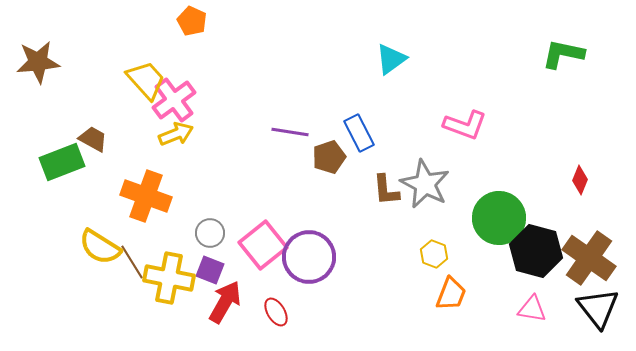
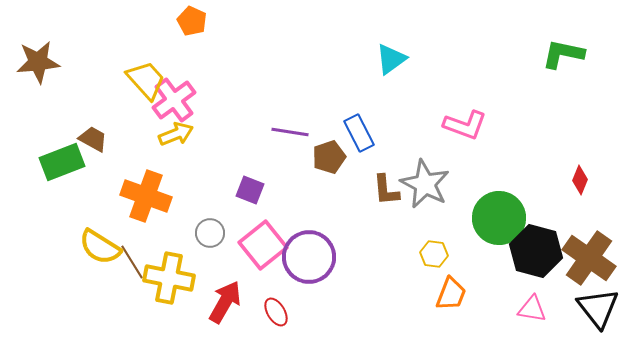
yellow hexagon: rotated 12 degrees counterclockwise
purple square: moved 40 px right, 80 px up
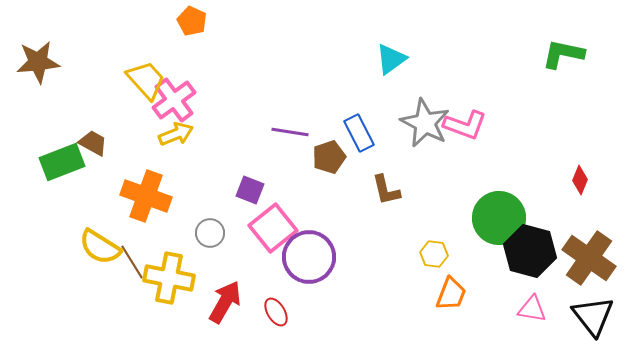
brown trapezoid: moved 4 px down
gray star: moved 61 px up
brown L-shape: rotated 8 degrees counterclockwise
pink square: moved 10 px right, 17 px up
black hexagon: moved 6 px left
black triangle: moved 5 px left, 8 px down
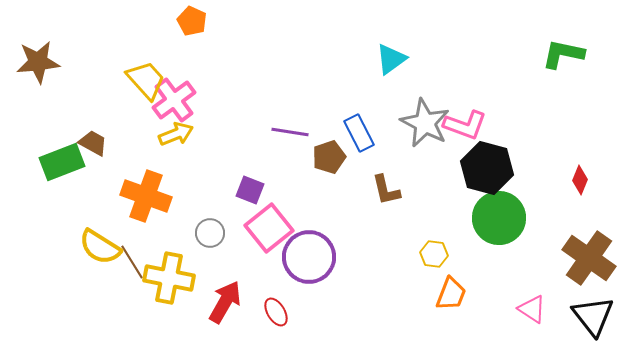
pink square: moved 4 px left
black hexagon: moved 43 px left, 83 px up
pink triangle: rotated 24 degrees clockwise
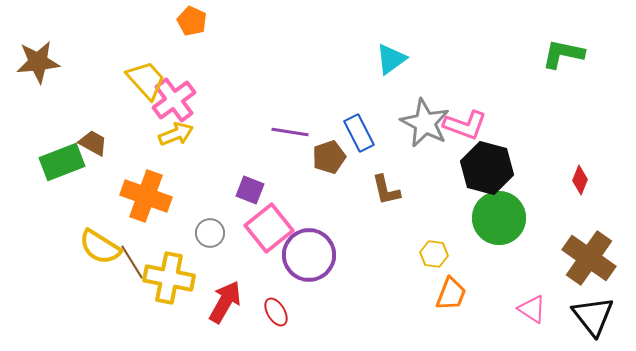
purple circle: moved 2 px up
